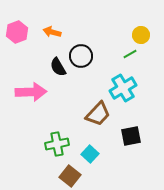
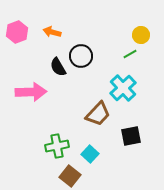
cyan cross: rotated 12 degrees counterclockwise
green cross: moved 2 px down
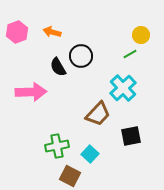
brown square: rotated 10 degrees counterclockwise
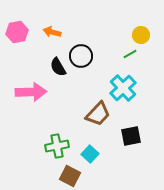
pink hexagon: rotated 10 degrees clockwise
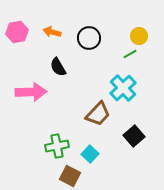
yellow circle: moved 2 px left, 1 px down
black circle: moved 8 px right, 18 px up
black square: moved 3 px right; rotated 30 degrees counterclockwise
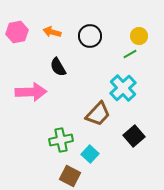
black circle: moved 1 px right, 2 px up
green cross: moved 4 px right, 6 px up
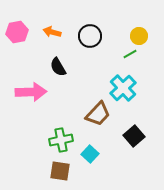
brown square: moved 10 px left, 5 px up; rotated 20 degrees counterclockwise
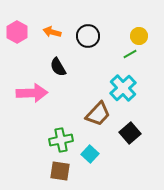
pink hexagon: rotated 20 degrees counterclockwise
black circle: moved 2 px left
pink arrow: moved 1 px right, 1 px down
black square: moved 4 px left, 3 px up
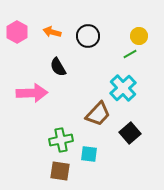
cyan square: moved 1 px left; rotated 36 degrees counterclockwise
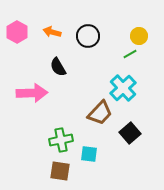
brown trapezoid: moved 2 px right, 1 px up
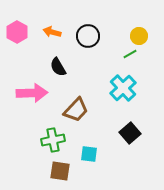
brown trapezoid: moved 24 px left, 3 px up
green cross: moved 8 px left
